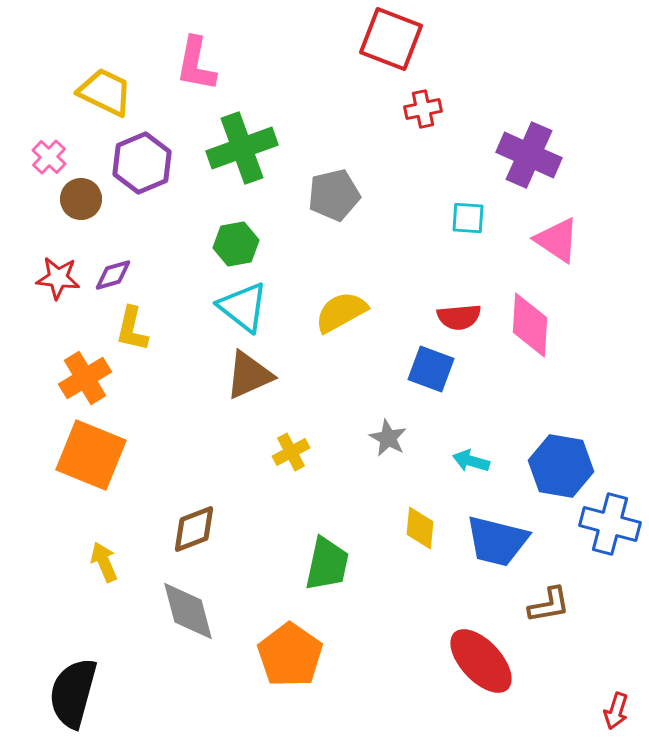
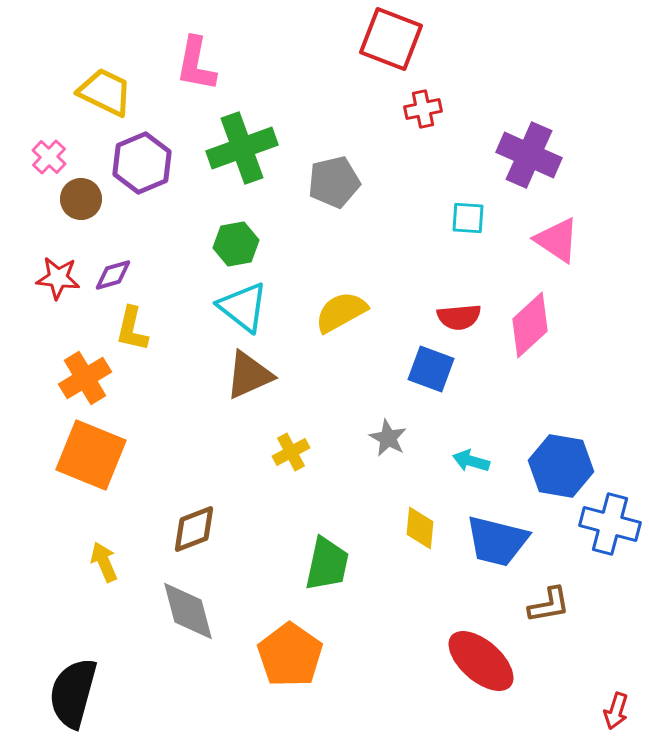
gray pentagon: moved 13 px up
pink diamond: rotated 44 degrees clockwise
red ellipse: rotated 6 degrees counterclockwise
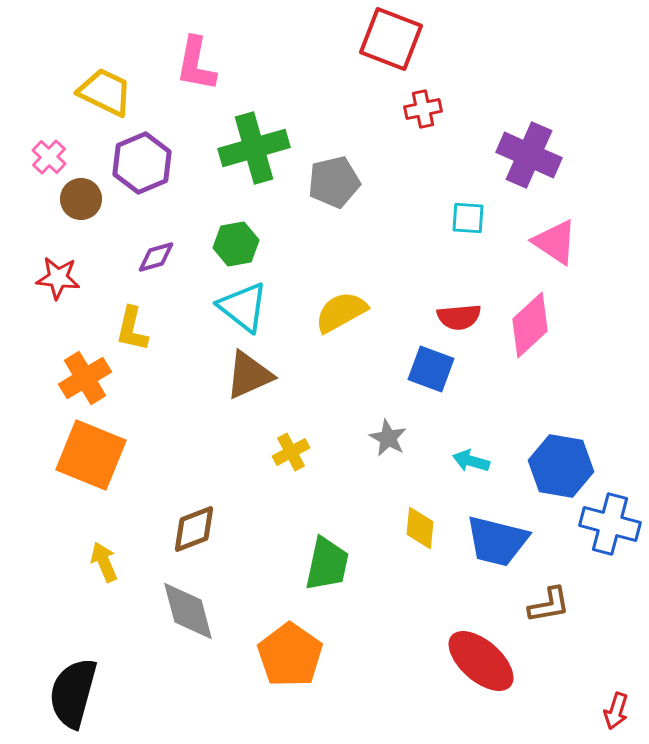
green cross: moved 12 px right; rotated 4 degrees clockwise
pink triangle: moved 2 px left, 2 px down
purple diamond: moved 43 px right, 18 px up
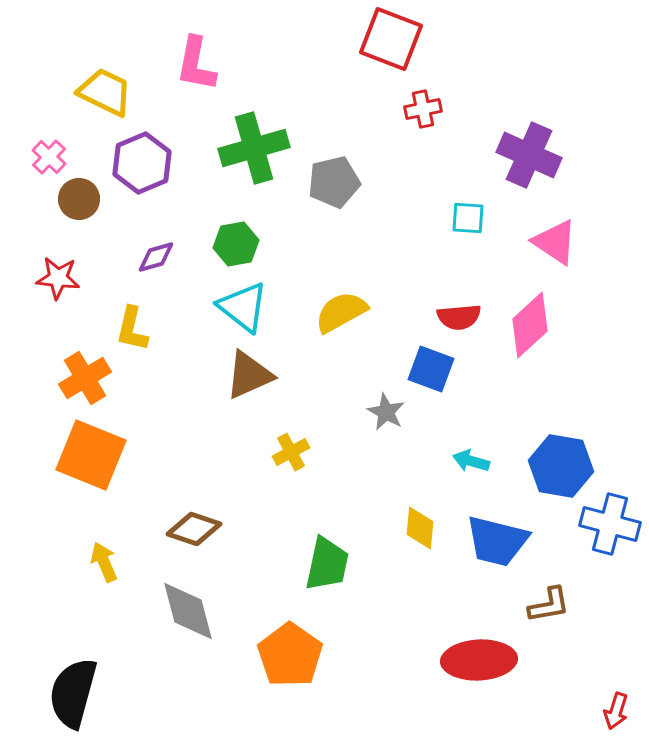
brown circle: moved 2 px left
gray star: moved 2 px left, 26 px up
brown diamond: rotated 40 degrees clockwise
red ellipse: moved 2 px left, 1 px up; rotated 44 degrees counterclockwise
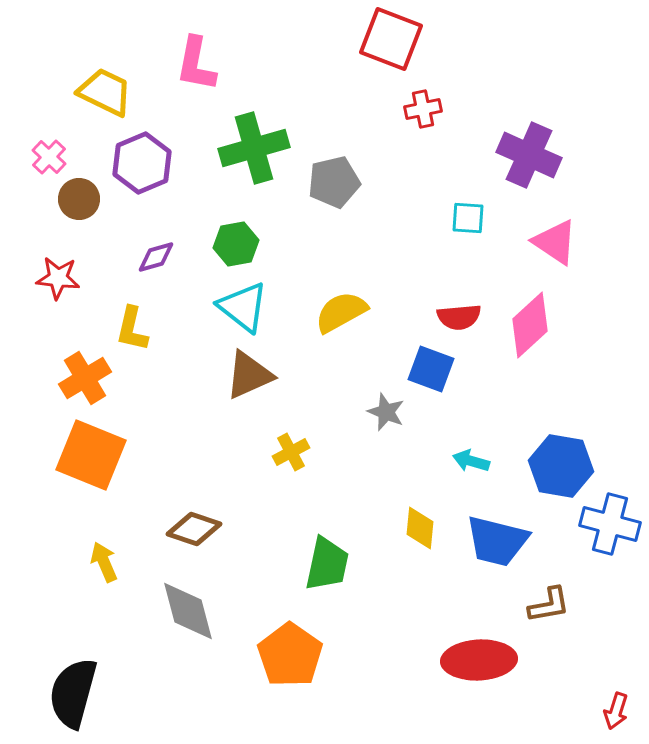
gray star: rotated 6 degrees counterclockwise
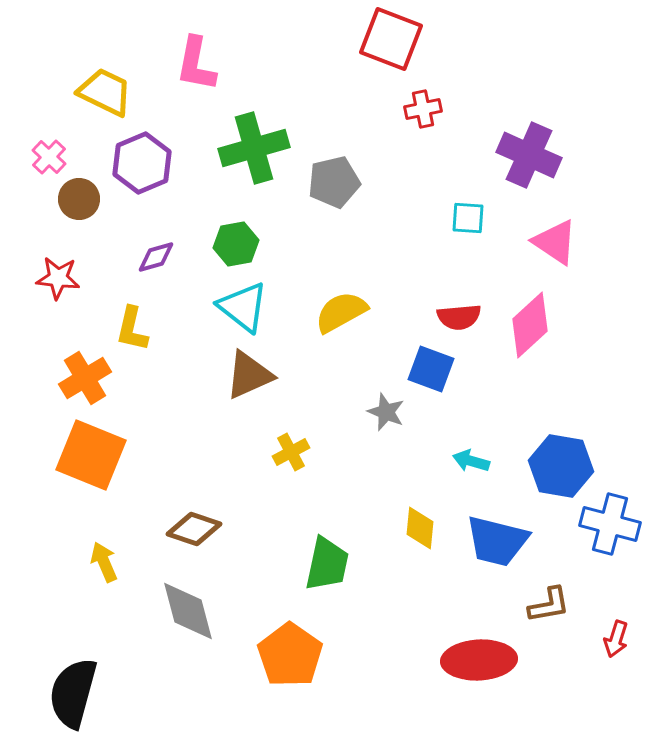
red arrow: moved 72 px up
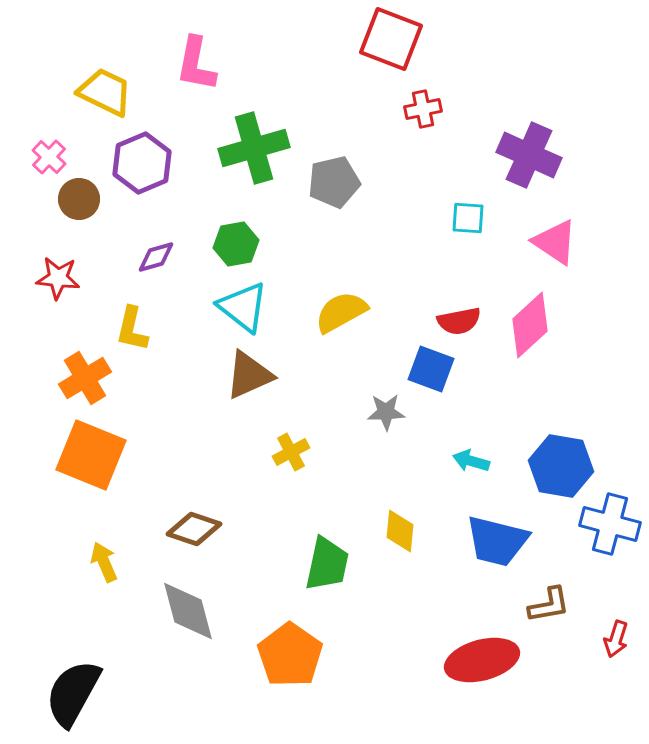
red semicircle: moved 4 px down; rotated 6 degrees counterclockwise
gray star: rotated 24 degrees counterclockwise
yellow diamond: moved 20 px left, 3 px down
red ellipse: moved 3 px right; rotated 12 degrees counterclockwise
black semicircle: rotated 14 degrees clockwise
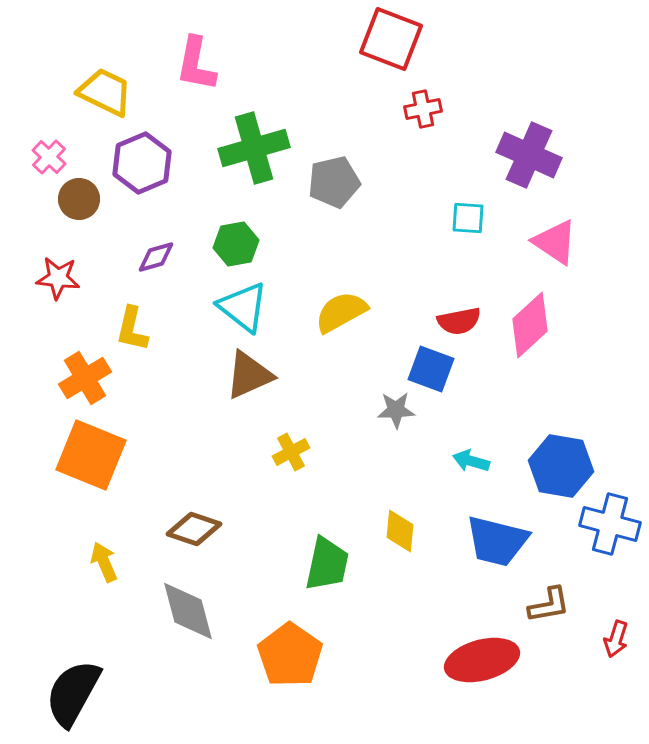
gray star: moved 10 px right, 2 px up
